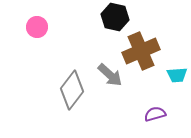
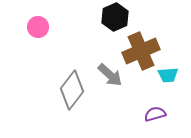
black hexagon: rotated 24 degrees clockwise
pink circle: moved 1 px right
cyan trapezoid: moved 9 px left
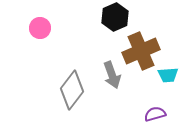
pink circle: moved 2 px right, 1 px down
gray arrow: moved 2 px right; rotated 28 degrees clockwise
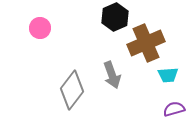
brown cross: moved 5 px right, 8 px up
purple semicircle: moved 19 px right, 5 px up
